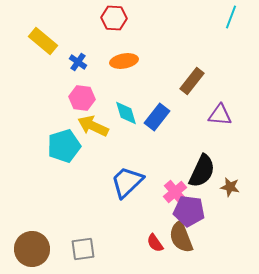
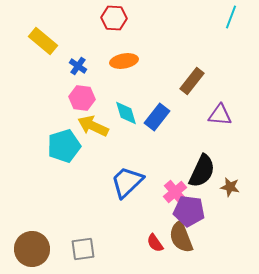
blue cross: moved 4 px down
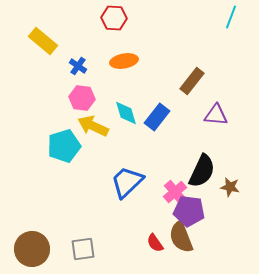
purple triangle: moved 4 px left
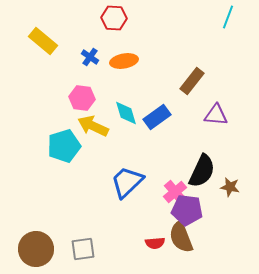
cyan line: moved 3 px left
blue cross: moved 12 px right, 9 px up
blue rectangle: rotated 16 degrees clockwise
purple pentagon: moved 2 px left, 1 px up
red semicircle: rotated 60 degrees counterclockwise
brown circle: moved 4 px right
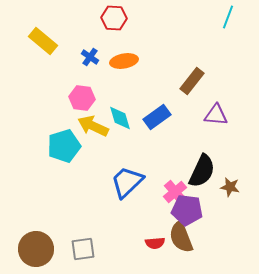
cyan diamond: moved 6 px left, 5 px down
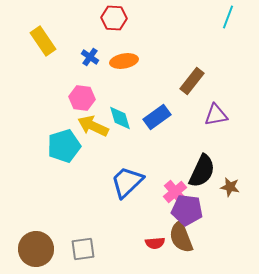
yellow rectangle: rotated 16 degrees clockwise
purple triangle: rotated 15 degrees counterclockwise
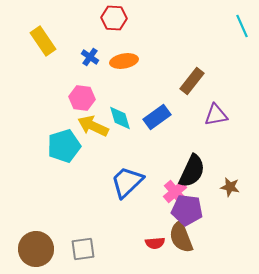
cyan line: moved 14 px right, 9 px down; rotated 45 degrees counterclockwise
black semicircle: moved 10 px left
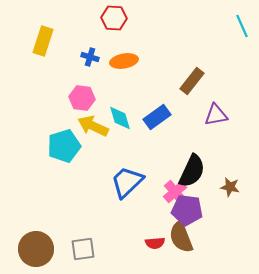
yellow rectangle: rotated 52 degrees clockwise
blue cross: rotated 18 degrees counterclockwise
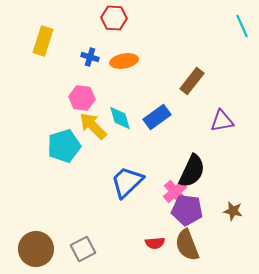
purple triangle: moved 6 px right, 6 px down
yellow arrow: rotated 20 degrees clockwise
brown star: moved 3 px right, 24 px down
brown semicircle: moved 6 px right, 8 px down
gray square: rotated 20 degrees counterclockwise
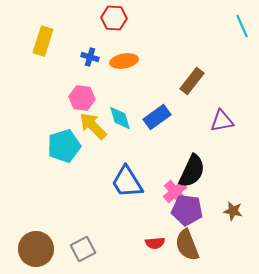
blue trapezoid: rotated 78 degrees counterclockwise
